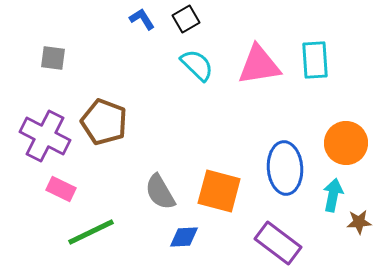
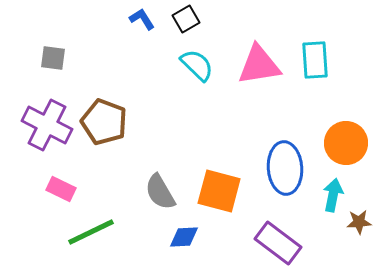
purple cross: moved 2 px right, 11 px up
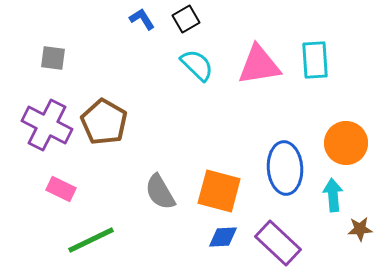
brown pentagon: rotated 9 degrees clockwise
cyan arrow: rotated 16 degrees counterclockwise
brown star: moved 1 px right, 7 px down
green line: moved 8 px down
blue diamond: moved 39 px right
purple rectangle: rotated 6 degrees clockwise
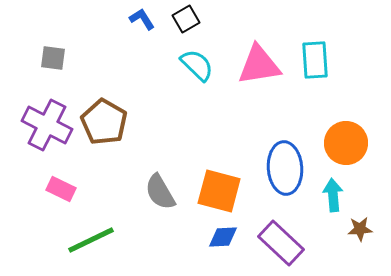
purple rectangle: moved 3 px right
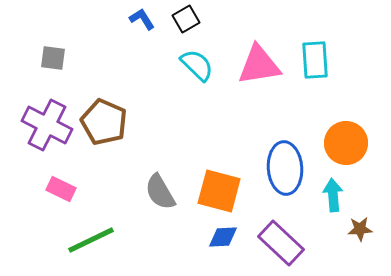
brown pentagon: rotated 6 degrees counterclockwise
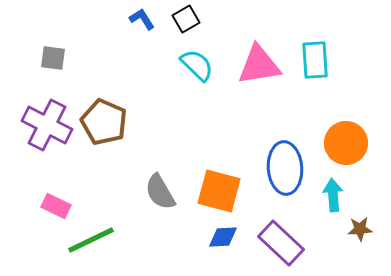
pink rectangle: moved 5 px left, 17 px down
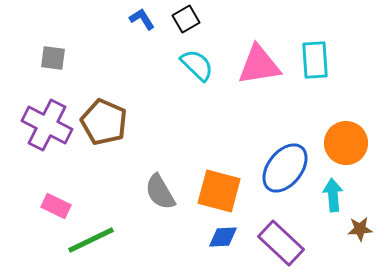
blue ellipse: rotated 42 degrees clockwise
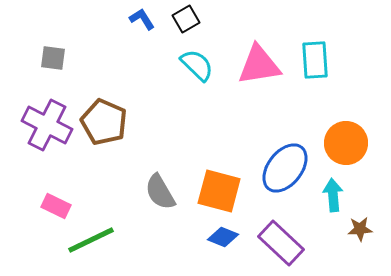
blue diamond: rotated 24 degrees clockwise
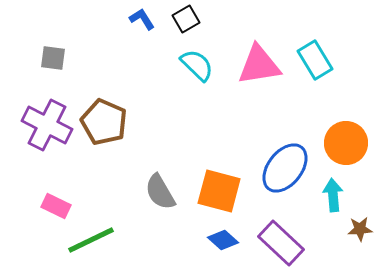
cyan rectangle: rotated 27 degrees counterclockwise
blue diamond: moved 3 px down; rotated 20 degrees clockwise
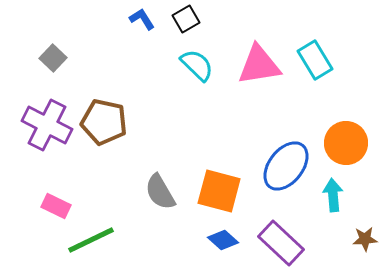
gray square: rotated 36 degrees clockwise
brown pentagon: rotated 12 degrees counterclockwise
blue ellipse: moved 1 px right, 2 px up
brown star: moved 5 px right, 10 px down
